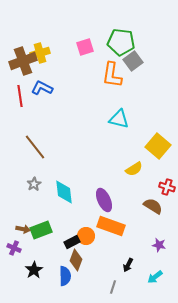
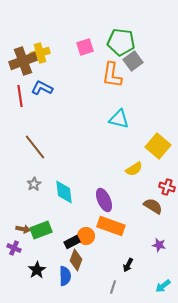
black star: moved 3 px right
cyan arrow: moved 8 px right, 9 px down
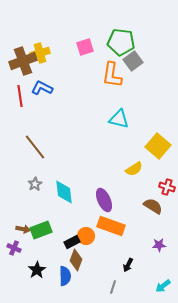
gray star: moved 1 px right
purple star: rotated 16 degrees counterclockwise
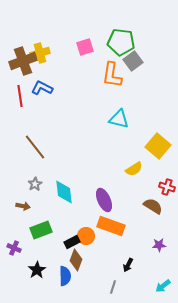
brown arrow: moved 23 px up
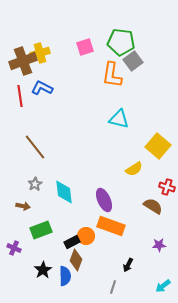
black star: moved 6 px right
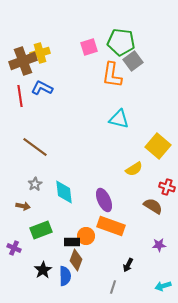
pink square: moved 4 px right
brown line: rotated 16 degrees counterclockwise
black rectangle: rotated 28 degrees clockwise
cyan arrow: rotated 21 degrees clockwise
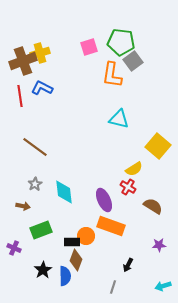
red cross: moved 39 px left; rotated 14 degrees clockwise
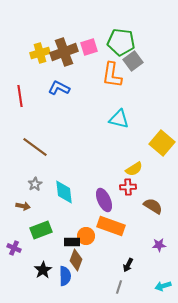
brown cross: moved 41 px right, 9 px up
blue L-shape: moved 17 px right
yellow square: moved 4 px right, 3 px up
red cross: rotated 35 degrees counterclockwise
gray line: moved 6 px right
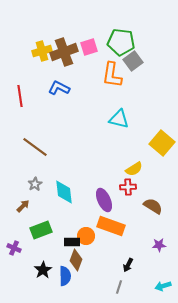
yellow cross: moved 2 px right, 2 px up
brown arrow: rotated 56 degrees counterclockwise
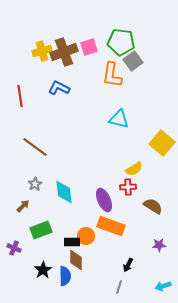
brown diamond: rotated 20 degrees counterclockwise
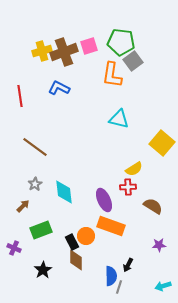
pink square: moved 1 px up
black rectangle: rotated 63 degrees clockwise
blue semicircle: moved 46 px right
